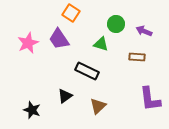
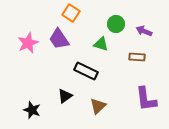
black rectangle: moved 1 px left
purple L-shape: moved 4 px left
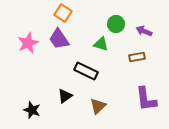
orange square: moved 8 px left
brown rectangle: rotated 14 degrees counterclockwise
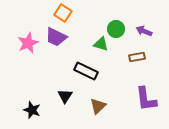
green circle: moved 5 px down
purple trapezoid: moved 3 px left, 2 px up; rotated 30 degrees counterclockwise
black triangle: rotated 21 degrees counterclockwise
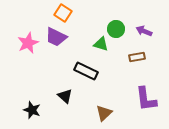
black triangle: rotated 21 degrees counterclockwise
brown triangle: moved 6 px right, 7 px down
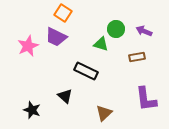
pink star: moved 3 px down
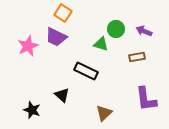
black triangle: moved 3 px left, 1 px up
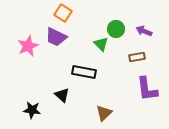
green triangle: rotated 28 degrees clockwise
black rectangle: moved 2 px left, 1 px down; rotated 15 degrees counterclockwise
purple L-shape: moved 1 px right, 10 px up
black star: rotated 12 degrees counterclockwise
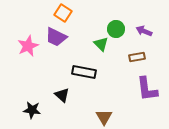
brown triangle: moved 4 px down; rotated 18 degrees counterclockwise
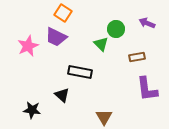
purple arrow: moved 3 px right, 8 px up
black rectangle: moved 4 px left
